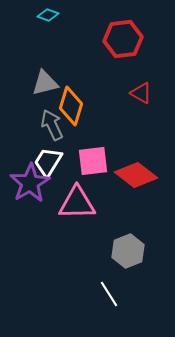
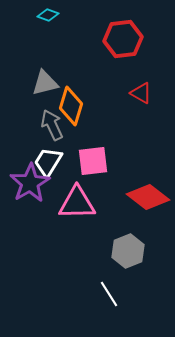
red diamond: moved 12 px right, 22 px down
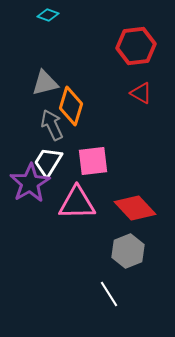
red hexagon: moved 13 px right, 7 px down
red diamond: moved 13 px left, 11 px down; rotated 9 degrees clockwise
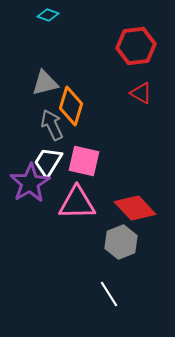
pink square: moved 9 px left; rotated 20 degrees clockwise
gray hexagon: moved 7 px left, 9 px up
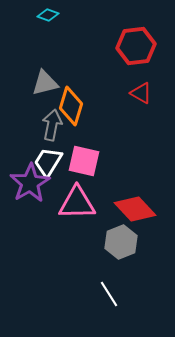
gray arrow: rotated 36 degrees clockwise
red diamond: moved 1 px down
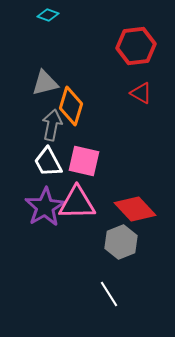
white trapezoid: rotated 60 degrees counterclockwise
purple star: moved 15 px right, 24 px down
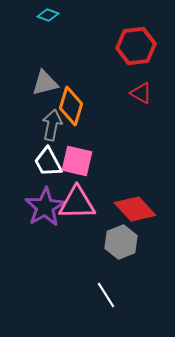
pink square: moved 7 px left
white line: moved 3 px left, 1 px down
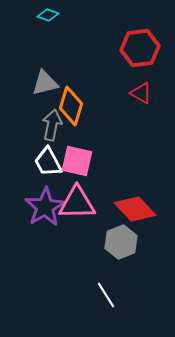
red hexagon: moved 4 px right, 2 px down
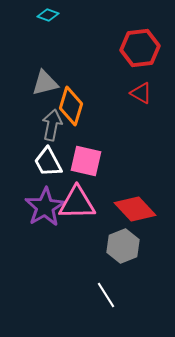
pink square: moved 9 px right
gray hexagon: moved 2 px right, 4 px down
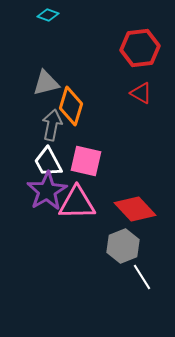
gray triangle: moved 1 px right
purple star: moved 2 px right, 16 px up
white line: moved 36 px right, 18 px up
